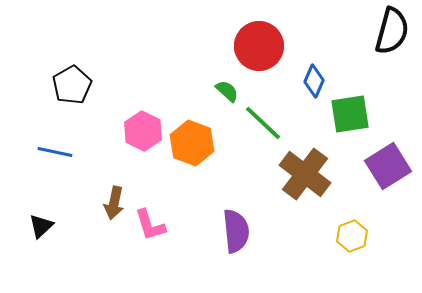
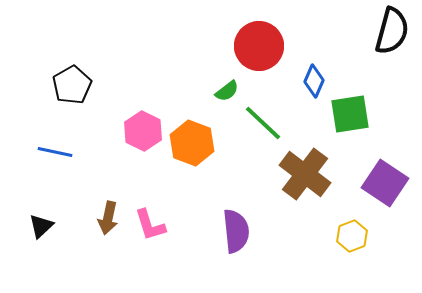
green semicircle: rotated 100 degrees clockwise
purple square: moved 3 px left, 17 px down; rotated 24 degrees counterclockwise
brown arrow: moved 6 px left, 15 px down
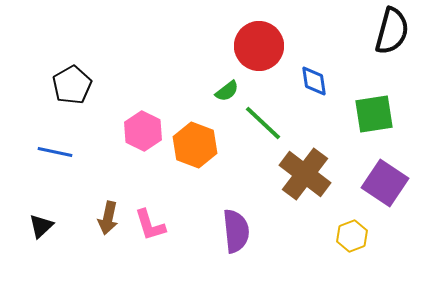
blue diamond: rotated 32 degrees counterclockwise
green square: moved 24 px right
orange hexagon: moved 3 px right, 2 px down
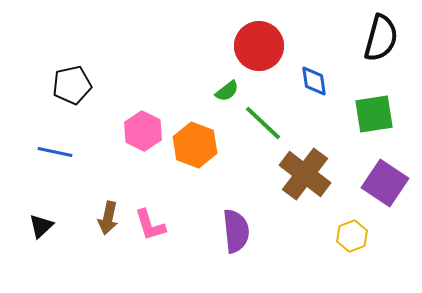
black semicircle: moved 11 px left, 7 px down
black pentagon: rotated 18 degrees clockwise
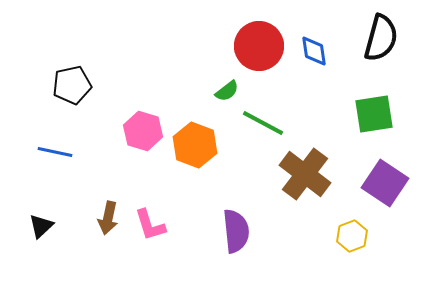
blue diamond: moved 30 px up
green line: rotated 15 degrees counterclockwise
pink hexagon: rotated 9 degrees counterclockwise
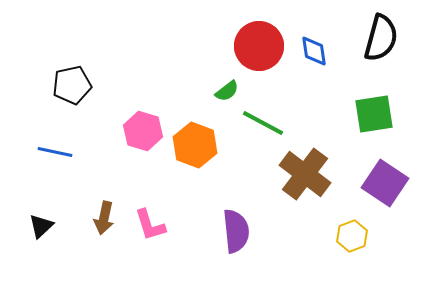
brown arrow: moved 4 px left
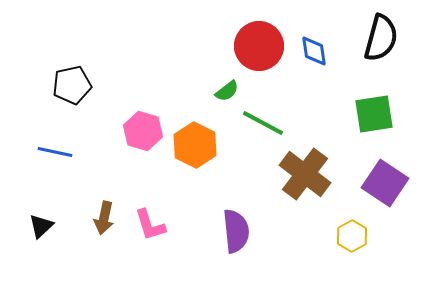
orange hexagon: rotated 6 degrees clockwise
yellow hexagon: rotated 8 degrees counterclockwise
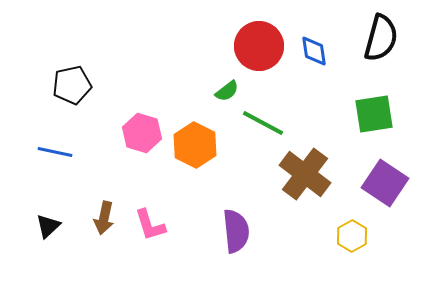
pink hexagon: moved 1 px left, 2 px down
black triangle: moved 7 px right
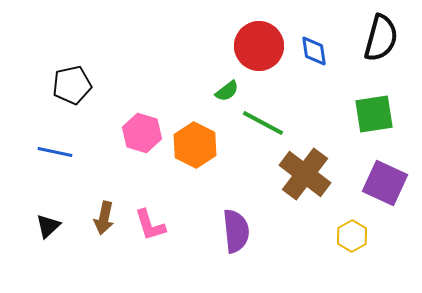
purple square: rotated 9 degrees counterclockwise
